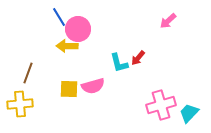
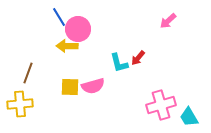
yellow square: moved 1 px right, 2 px up
cyan trapezoid: moved 4 px down; rotated 75 degrees counterclockwise
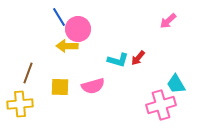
cyan L-shape: moved 1 px left, 3 px up; rotated 60 degrees counterclockwise
yellow square: moved 10 px left
cyan trapezoid: moved 13 px left, 33 px up
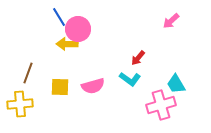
pink arrow: moved 3 px right
yellow arrow: moved 2 px up
cyan L-shape: moved 12 px right, 19 px down; rotated 20 degrees clockwise
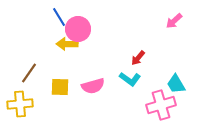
pink arrow: moved 3 px right
brown line: moved 1 px right; rotated 15 degrees clockwise
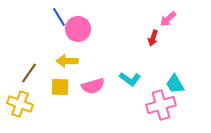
pink arrow: moved 6 px left, 2 px up
yellow arrow: moved 17 px down
red arrow: moved 15 px right, 20 px up; rotated 21 degrees counterclockwise
cyan trapezoid: moved 1 px left
yellow cross: rotated 25 degrees clockwise
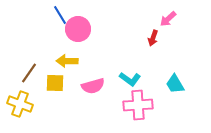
blue line: moved 1 px right, 2 px up
yellow square: moved 5 px left, 4 px up
pink cross: moved 23 px left; rotated 12 degrees clockwise
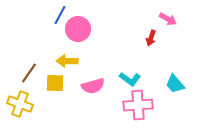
blue line: rotated 60 degrees clockwise
pink arrow: rotated 108 degrees counterclockwise
red arrow: moved 2 px left
cyan trapezoid: rotated 10 degrees counterclockwise
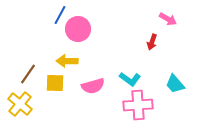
red arrow: moved 1 px right, 4 px down
brown line: moved 1 px left, 1 px down
yellow cross: rotated 20 degrees clockwise
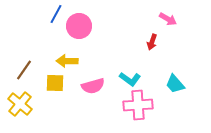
blue line: moved 4 px left, 1 px up
pink circle: moved 1 px right, 3 px up
brown line: moved 4 px left, 4 px up
